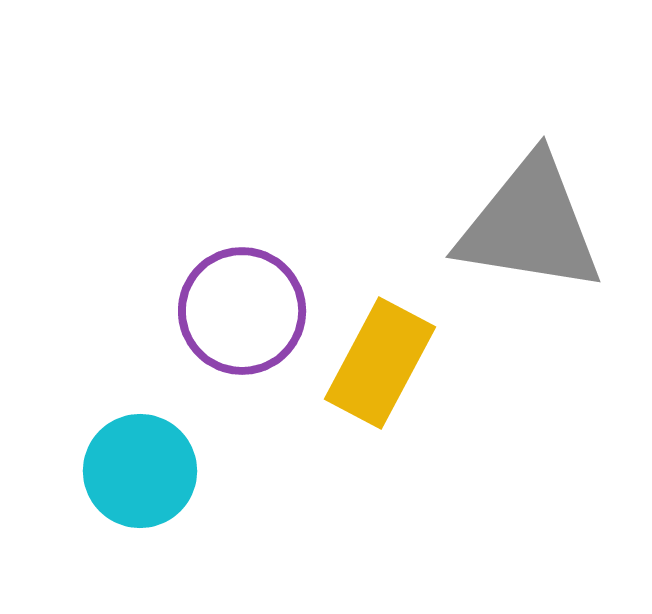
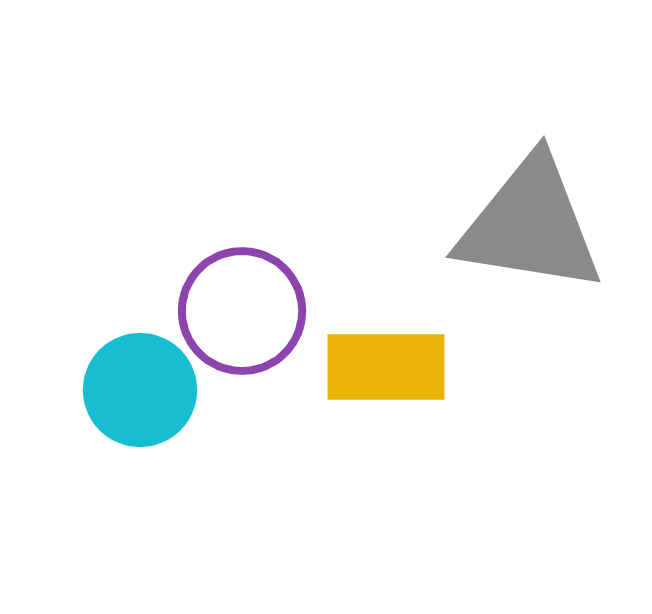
yellow rectangle: moved 6 px right, 4 px down; rotated 62 degrees clockwise
cyan circle: moved 81 px up
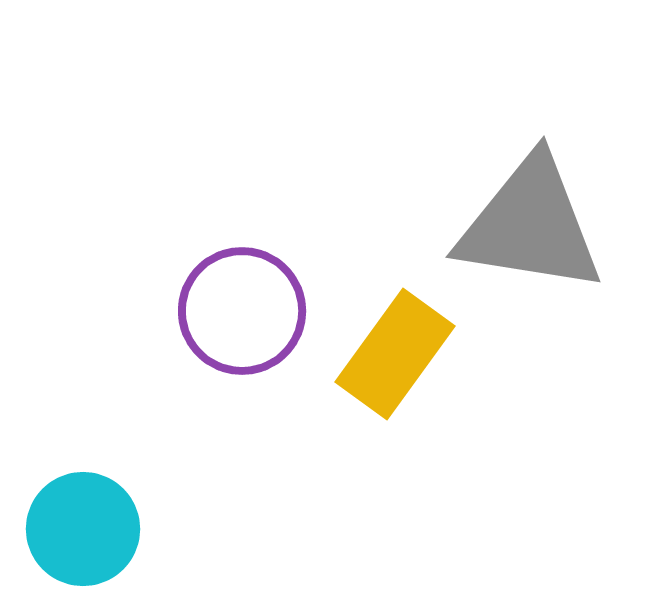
yellow rectangle: moved 9 px right, 13 px up; rotated 54 degrees counterclockwise
cyan circle: moved 57 px left, 139 px down
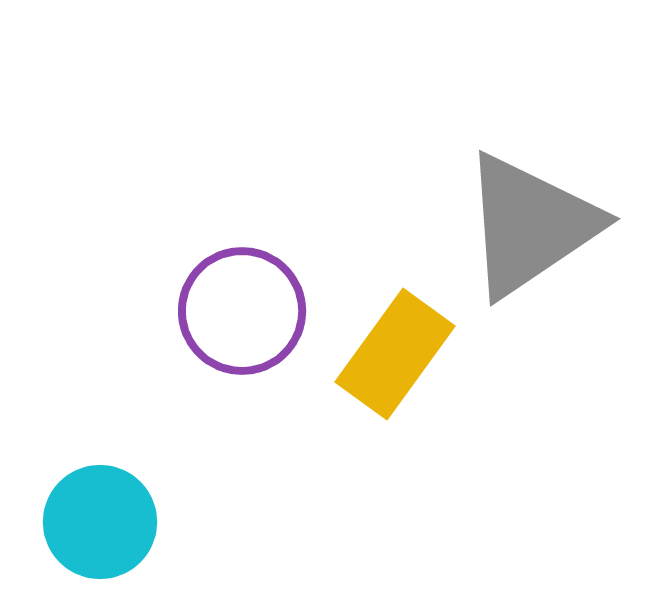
gray triangle: rotated 43 degrees counterclockwise
cyan circle: moved 17 px right, 7 px up
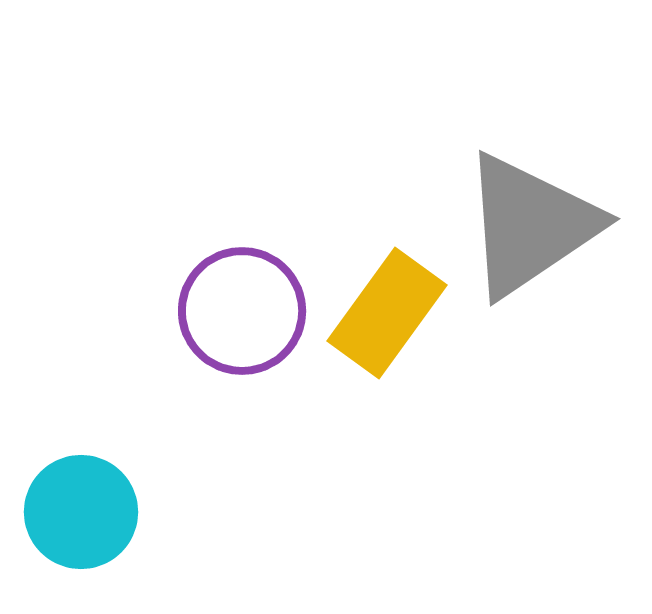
yellow rectangle: moved 8 px left, 41 px up
cyan circle: moved 19 px left, 10 px up
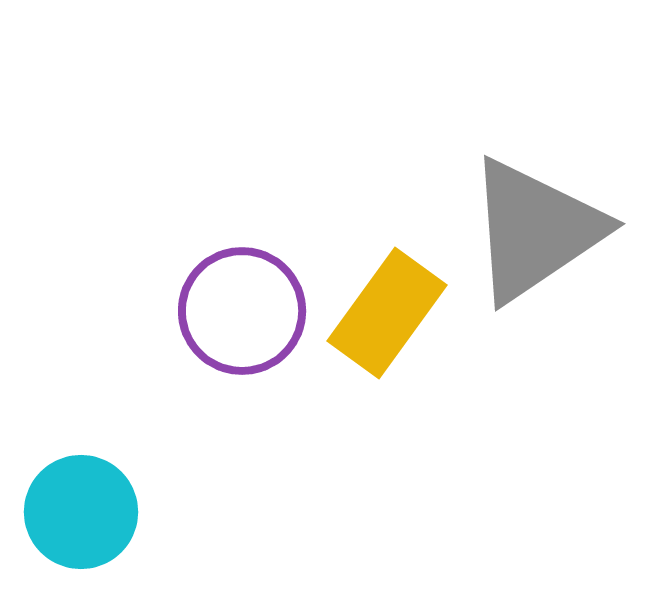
gray triangle: moved 5 px right, 5 px down
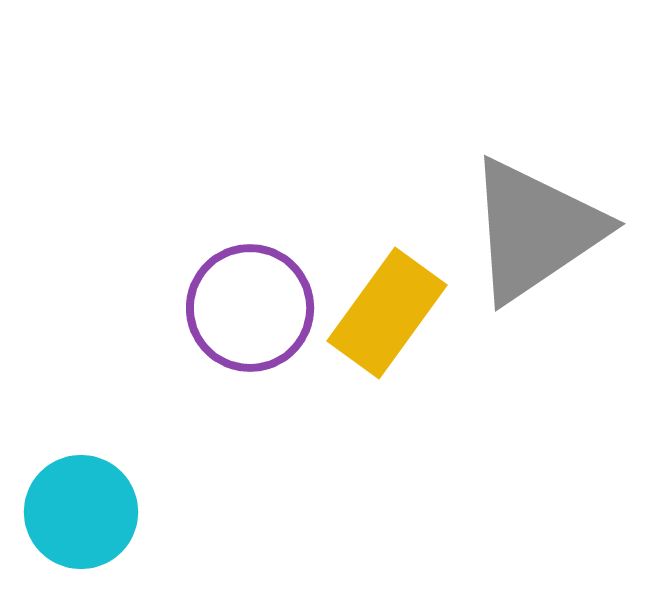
purple circle: moved 8 px right, 3 px up
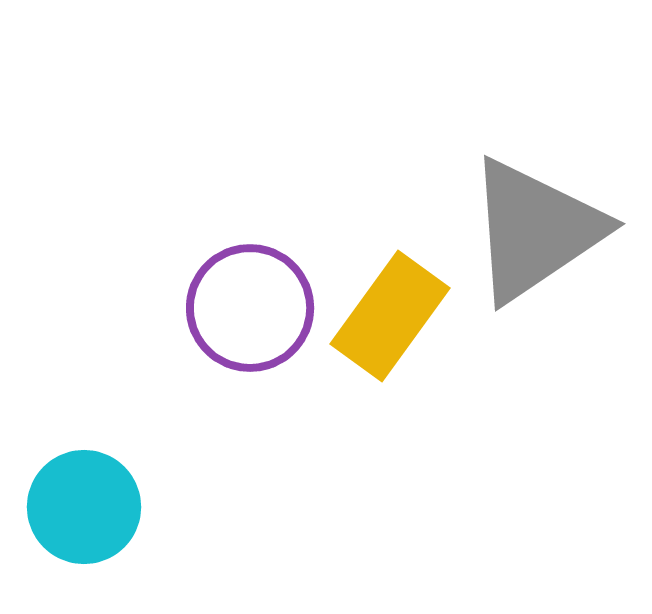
yellow rectangle: moved 3 px right, 3 px down
cyan circle: moved 3 px right, 5 px up
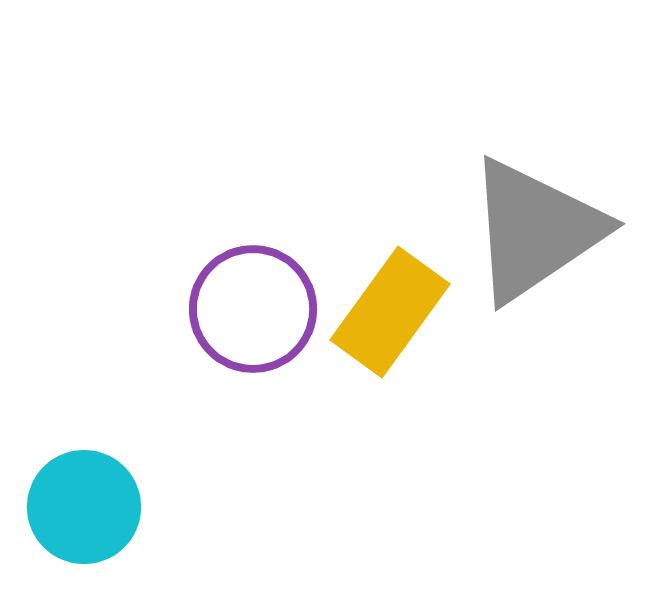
purple circle: moved 3 px right, 1 px down
yellow rectangle: moved 4 px up
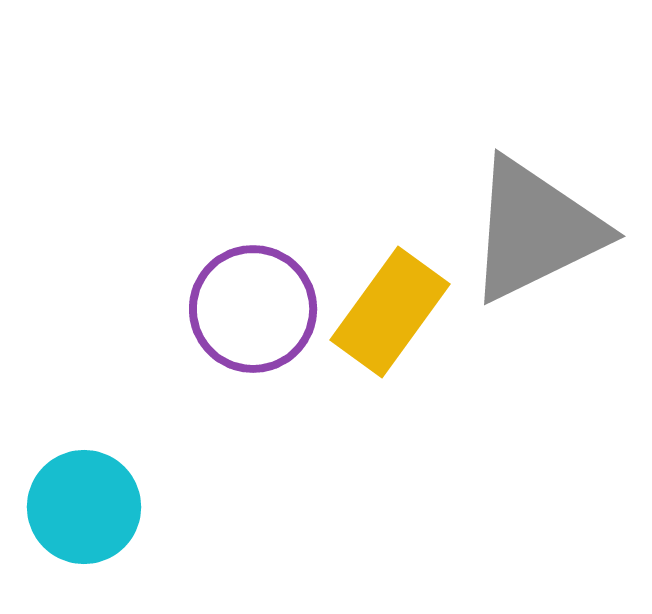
gray triangle: rotated 8 degrees clockwise
